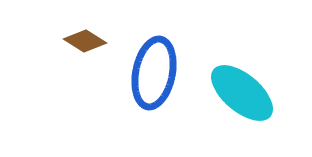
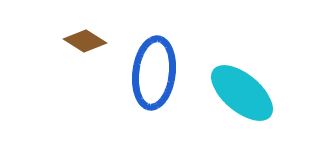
blue ellipse: rotated 4 degrees counterclockwise
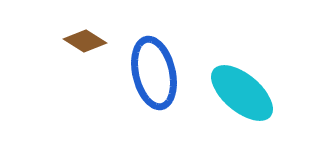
blue ellipse: rotated 20 degrees counterclockwise
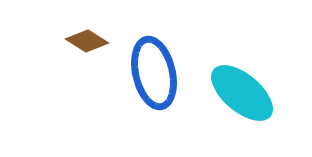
brown diamond: moved 2 px right
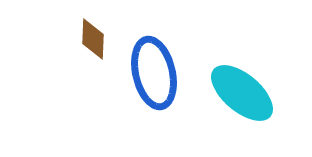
brown diamond: moved 6 px right, 2 px up; rotated 60 degrees clockwise
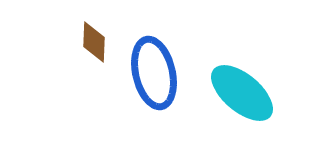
brown diamond: moved 1 px right, 3 px down
